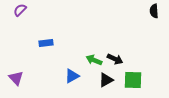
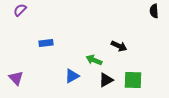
black arrow: moved 4 px right, 13 px up
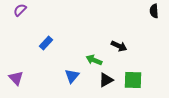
blue rectangle: rotated 40 degrees counterclockwise
blue triangle: rotated 21 degrees counterclockwise
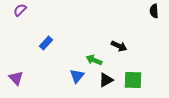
blue triangle: moved 5 px right
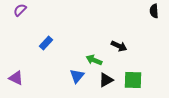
purple triangle: rotated 21 degrees counterclockwise
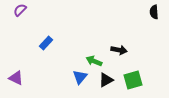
black semicircle: moved 1 px down
black arrow: moved 4 px down; rotated 14 degrees counterclockwise
green arrow: moved 1 px down
blue triangle: moved 3 px right, 1 px down
green square: rotated 18 degrees counterclockwise
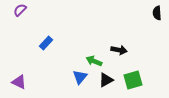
black semicircle: moved 3 px right, 1 px down
purple triangle: moved 3 px right, 4 px down
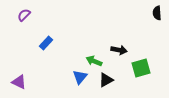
purple semicircle: moved 4 px right, 5 px down
green square: moved 8 px right, 12 px up
